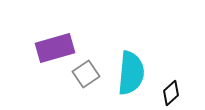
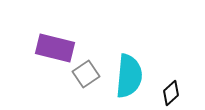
purple rectangle: rotated 30 degrees clockwise
cyan semicircle: moved 2 px left, 3 px down
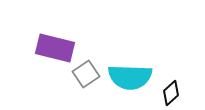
cyan semicircle: moved 1 px right, 1 px down; rotated 87 degrees clockwise
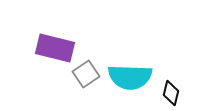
black diamond: rotated 35 degrees counterclockwise
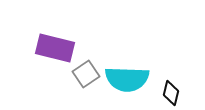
cyan semicircle: moved 3 px left, 2 px down
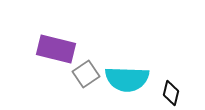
purple rectangle: moved 1 px right, 1 px down
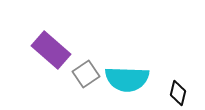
purple rectangle: moved 5 px left, 1 px down; rotated 27 degrees clockwise
black diamond: moved 7 px right
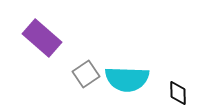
purple rectangle: moved 9 px left, 12 px up
black diamond: rotated 15 degrees counterclockwise
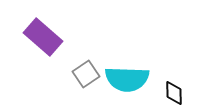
purple rectangle: moved 1 px right, 1 px up
black diamond: moved 4 px left
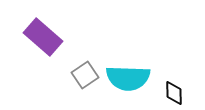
gray square: moved 1 px left, 1 px down
cyan semicircle: moved 1 px right, 1 px up
